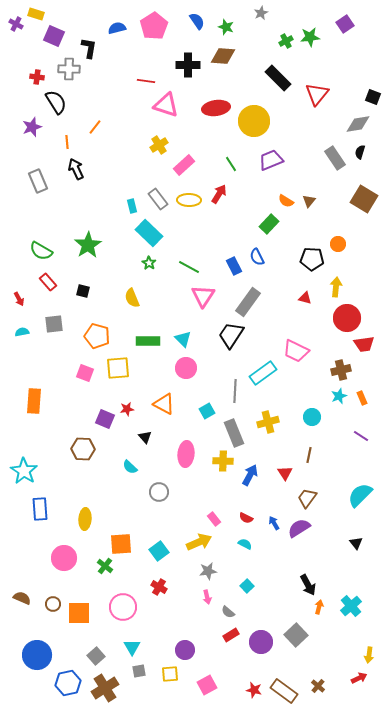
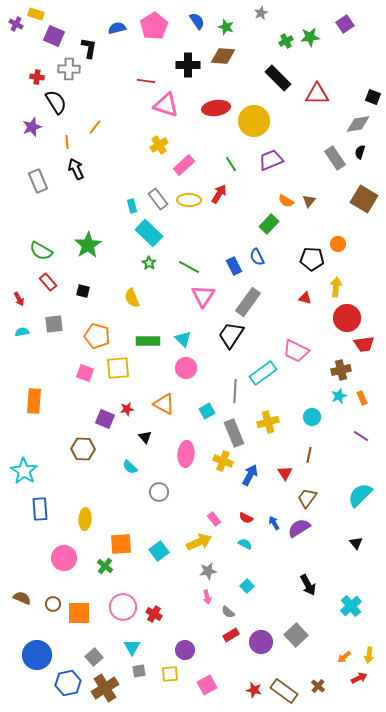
red triangle at (317, 94): rotated 50 degrees clockwise
yellow cross at (223, 461): rotated 18 degrees clockwise
red cross at (159, 587): moved 5 px left, 27 px down
orange arrow at (319, 607): moved 25 px right, 50 px down; rotated 144 degrees counterclockwise
gray square at (96, 656): moved 2 px left, 1 px down
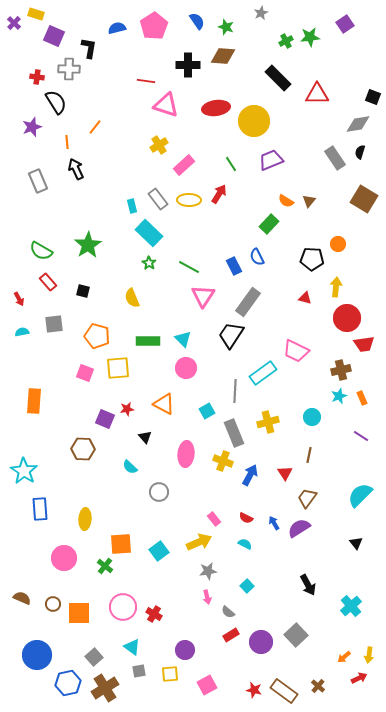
purple cross at (16, 24): moved 2 px left, 1 px up; rotated 16 degrees clockwise
cyan triangle at (132, 647): rotated 24 degrees counterclockwise
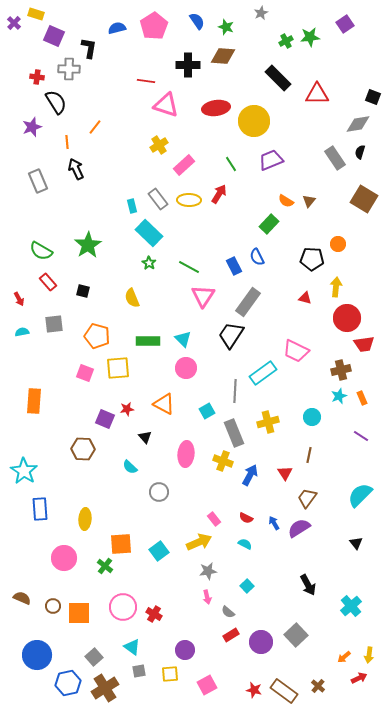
brown circle at (53, 604): moved 2 px down
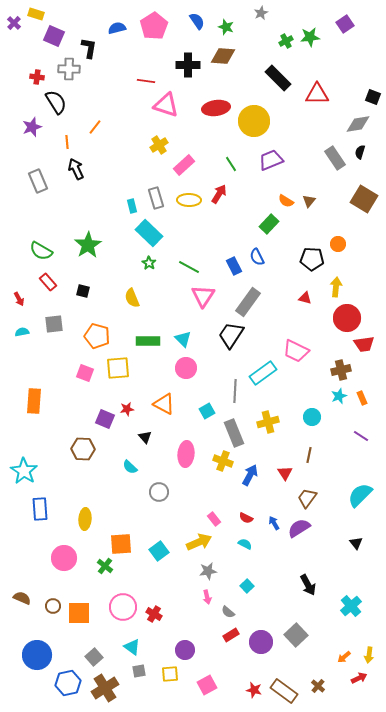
gray rectangle at (158, 199): moved 2 px left, 1 px up; rotated 20 degrees clockwise
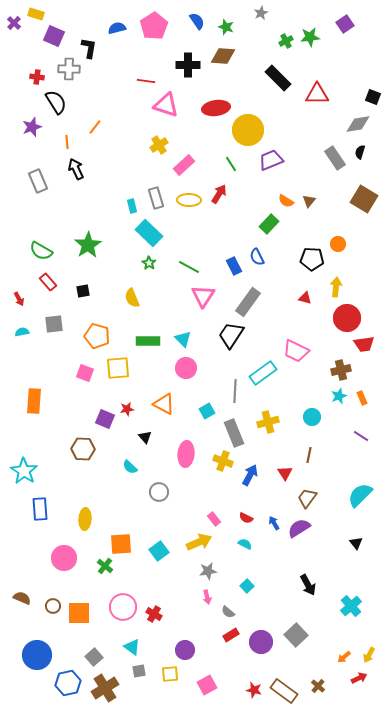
yellow circle at (254, 121): moved 6 px left, 9 px down
black square at (83, 291): rotated 24 degrees counterclockwise
yellow arrow at (369, 655): rotated 21 degrees clockwise
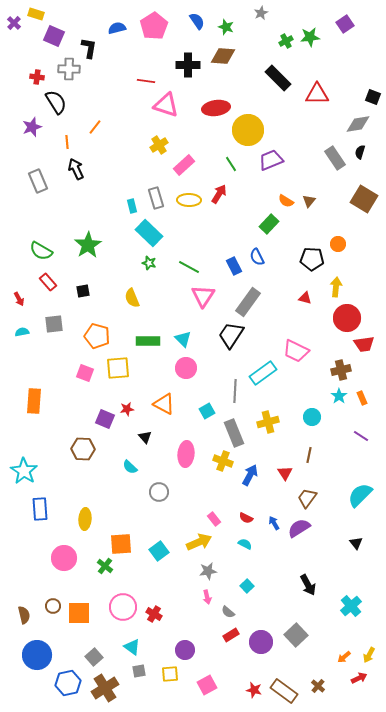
green star at (149, 263): rotated 16 degrees counterclockwise
cyan star at (339, 396): rotated 14 degrees counterclockwise
brown semicircle at (22, 598): moved 2 px right, 17 px down; rotated 54 degrees clockwise
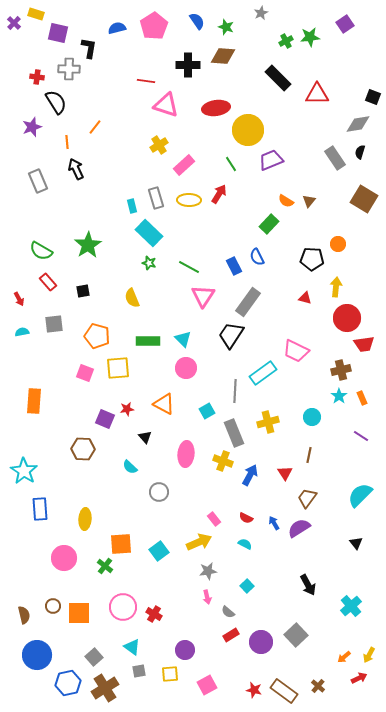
purple square at (54, 36): moved 4 px right, 3 px up; rotated 10 degrees counterclockwise
